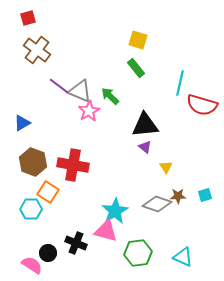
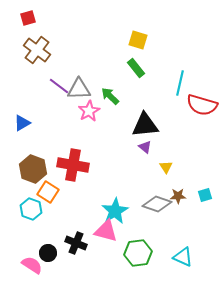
gray triangle: moved 1 px left, 2 px up; rotated 25 degrees counterclockwise
brown hexagon: moved 7 px down
cyan hexagon: rotated 20 degrees clockwise
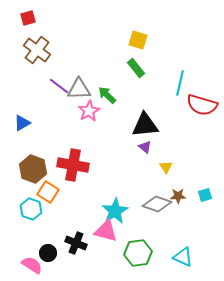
green arrow: moved 3 px left, 1 px up
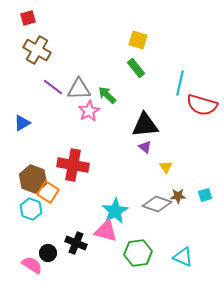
brown cross: rotated 8 degrees counterclockwise
purple line: moved 6 px left, 1 px down
brown hexagon: moved 10 px down
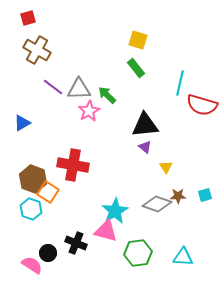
cyan triangle: rotated 20 degrees counterclockwise
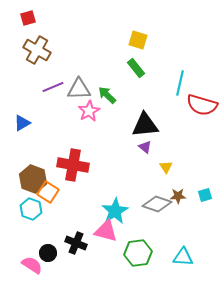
purple line: rotated 60 degrees counterclockwise
